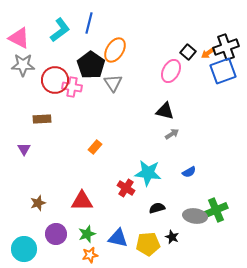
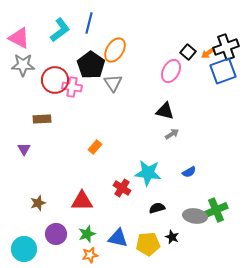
red cross: moved 4 px left
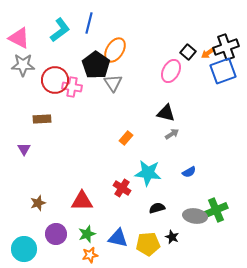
black pentagon: moved 5 px right
black triangle: moved 1 px right, 2 px down
orange rectangle: moved 31 px right, 9 px up
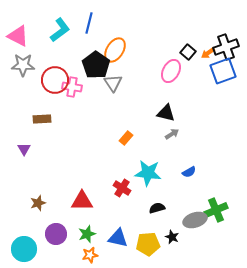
pink triangle: moved 1 px left, 2 px up
gray ellipse: moved 4 px down; rotated 25 degrees counterclockwise
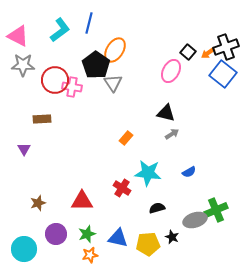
blue square: moved 3 px down; rotated 32 degrees counterclockwise
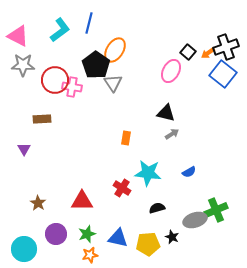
orange rectangle: rotated 32 degrees counterclockwise
brown star: rotated 21 degrees counterclockwise
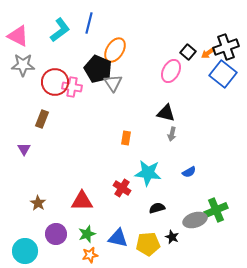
black pentagon: moved 2 px right, 4 px down; rotated 12 degrees counterclockwise
red circle: moved 2 px down
brown rectangle: rotated 66 degrees counterclockwise
gray arrow: rotated 136 degrees clockwise
cyan circle: moved 1 px right, 2 px down
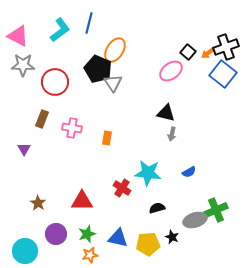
pink ellipse: rotated 25 degrees clockwise
pink cross: moved 41 px down
orange rectangle: moved 19 px left
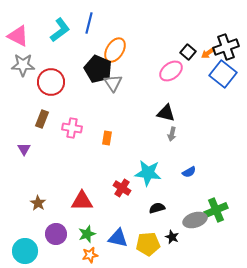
red circle: moved 4 px left
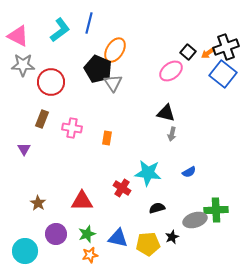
green cross: rotated 20 degrees clockwise
black star: rotated 24 degrees clockwise
